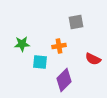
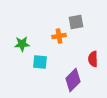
orange cross: moved 10 px up
red semicircle: rotated 63 degrees clockwise
purple diamond: moved 9 px right
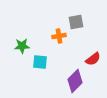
green star: moved 2 px down
red semicircle: rotated 126 degrees counterclockwise
purple diamond: moved 2 px right, 1 px down
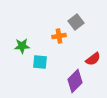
gray square: rotated 28 degrees counterclockwise
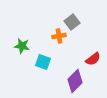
gray square: moved 4 px left
green star: rotated 14 degrees clockwise
cyan square: moved 3 px right; rotated 14 degrees clockwise
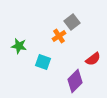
orange cross: rotated 24 degrees counterclockwise
green star: moved 3 px left
